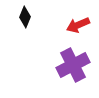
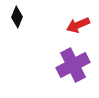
black diamond: moved 8 px left
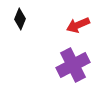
black diamond: moved 3 px right, 2 px down
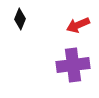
purple cross: rotated 20 degrees clockwise
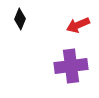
purple cross: moved 2 px left, 1 px down
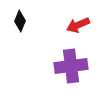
black diamond: moved 2 px down
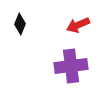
black diamond: moved 3 px down
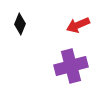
purple cross: rotated 8 degrees counterclockwise
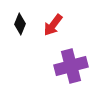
red arrow: moved 25 px left; rotated 30 degrees counterclockwise
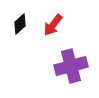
black diamond: rotated 25 degrees clockwise
